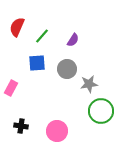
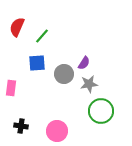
purple semicircle: moved 11 px right, 23 px down
gray circle: moved 3 px left, 5 px down
pink rectangle: rotated 21 degrees counterclockwise
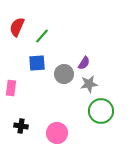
pink circle: moved 2 px down
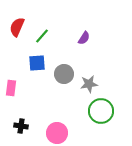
purple semicircle: moved 25 px up
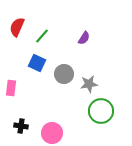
blue square: rotated 30 degrees clockwise
pink circle: moved 5 px left
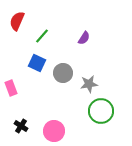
red semicircle: moved 6 px up
gray circle: moved 1 px left, 1 px up
pink rectangle: rotated 28 degrees counterclockwise
black cross: rotated 24 degrees clockwise
pink circle: moved 2 px right, 2 px up
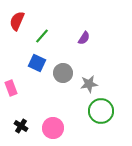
pink circle: moved 1 px left, 3 px up
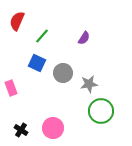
black cross: moved 4 px down
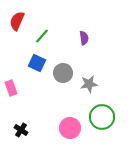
purple semicircle: rotated 40 degrees counterclockwise
green circle: moved 1 px right, 6 px down
pink circle: moved 17 px right
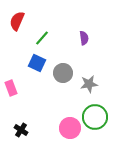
green line: moved 2 px down
green circle: moved 7 px left
